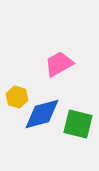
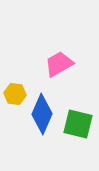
yellow hexagon: moved 2 px left, 3 px up; rotated 10 degrees counterclockwise
blue diamond: rotated 51 degrees counterclockwise
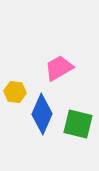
pink trapezoid: moved 4 px down
yellow hexagon: moved 2 px up
